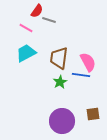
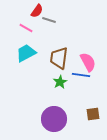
purple circle: moved 8 px left, 2 px up
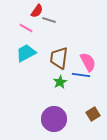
brown square: rotated 24 degrees counterclockwise
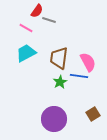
blue line: moved 2 px left, 1 px down
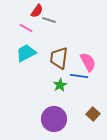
green star: moved 3 px down
brown square: rotated 16 degrees counterclockwise
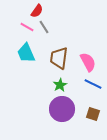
gray line: moved 5 px left, 7 px down; rotated 40 degrees clockwise
pink line: moved 1 px right, 1 px up
cyan trapezoid: rotated 85 degrees counterclockwise
blue line: moved 14 px right, 8 px down; rotated 18 degrees clockwise
brown square: rotated 24 degrees counterclockwise
purple circle: moved 8 px right, 10 px up
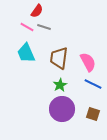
gray line: rotated 40 degrees counterclockwise
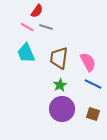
gray line: moved 2 px right
